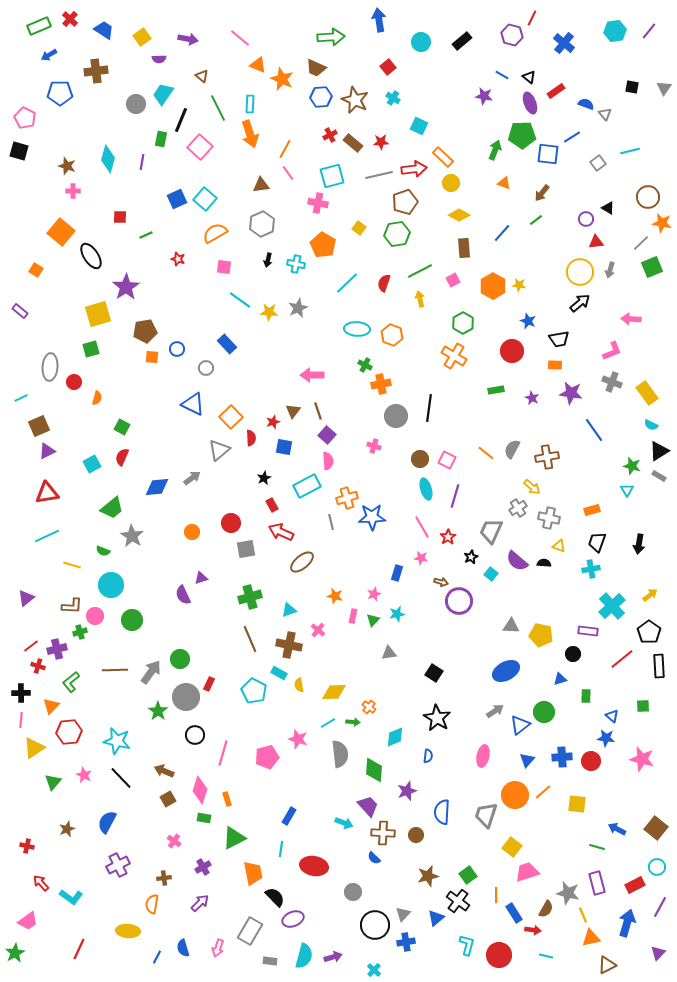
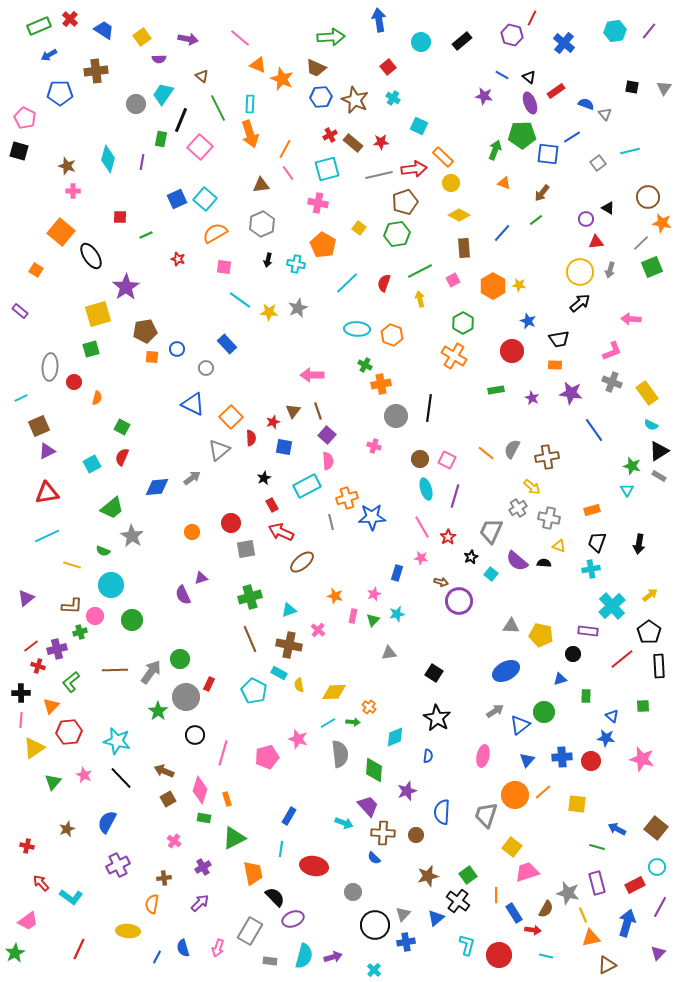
cyan square at (332, 176): moved 5 px left, 7 px up
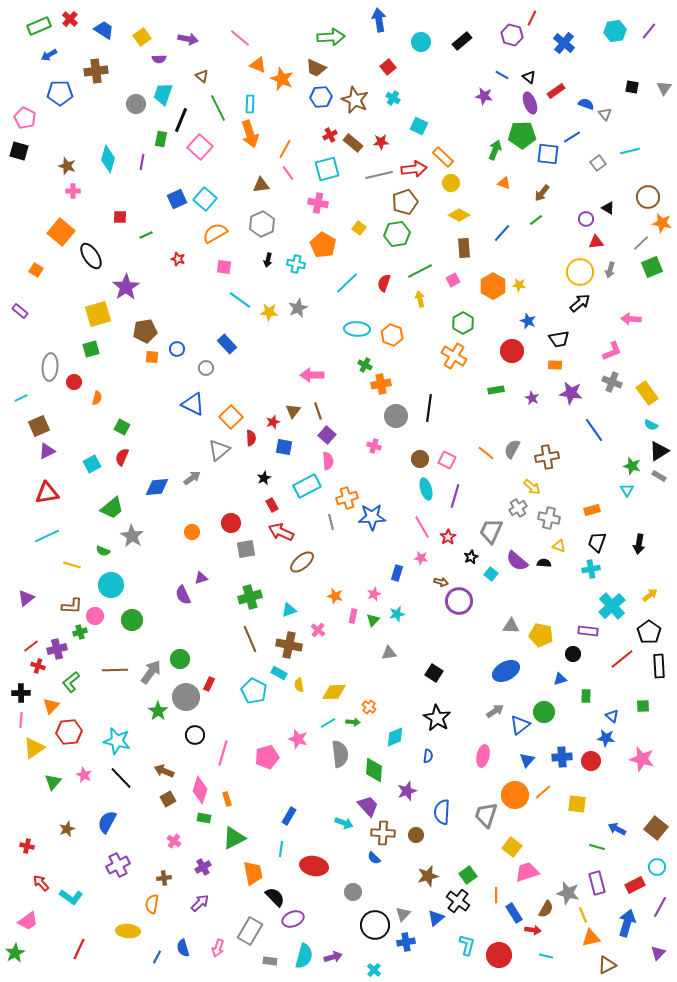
cyan trapezoid at (163, 94): rotated 15 degrees counterclockwise
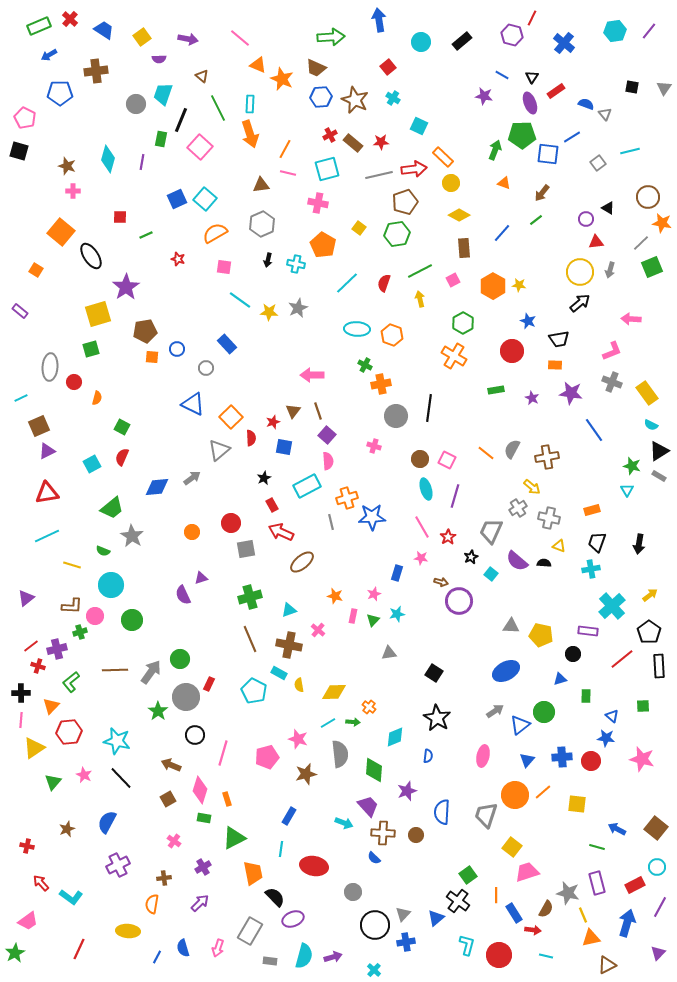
black triangle at (529, 77): moved 3 px right; rotated 24 degrees clockwise
pink line at (288, 173): rotated 42 degrees counterclockwise
brown arrow at (164, 771): moved 7 px right, 6 px up
brown star at (428, 876): moved 122 px left, 102 px up
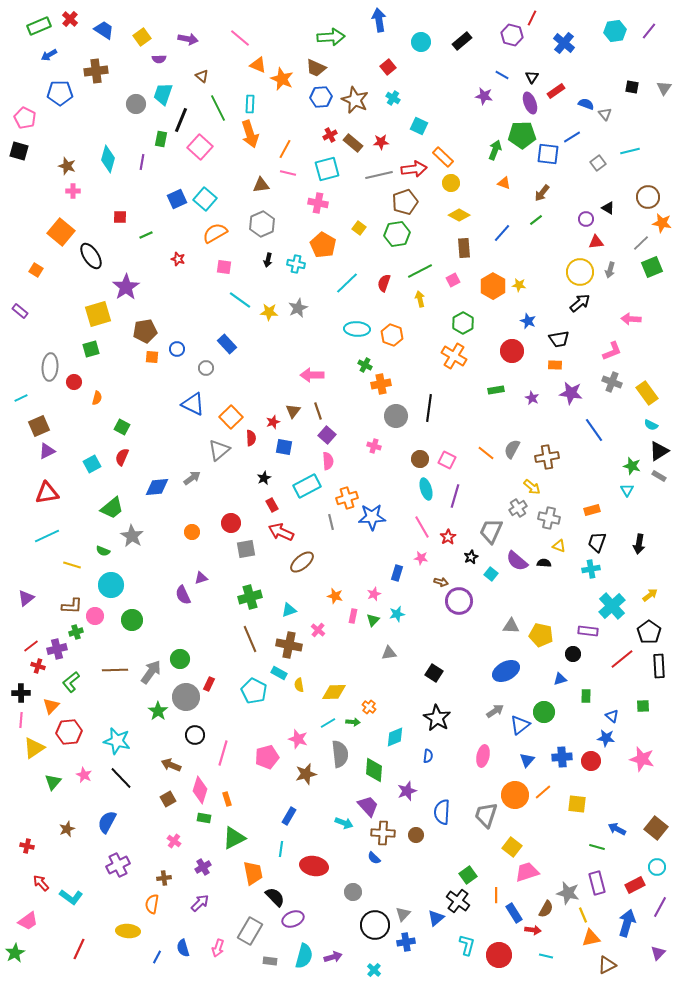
green cross at (80, 632): moved 4 px left
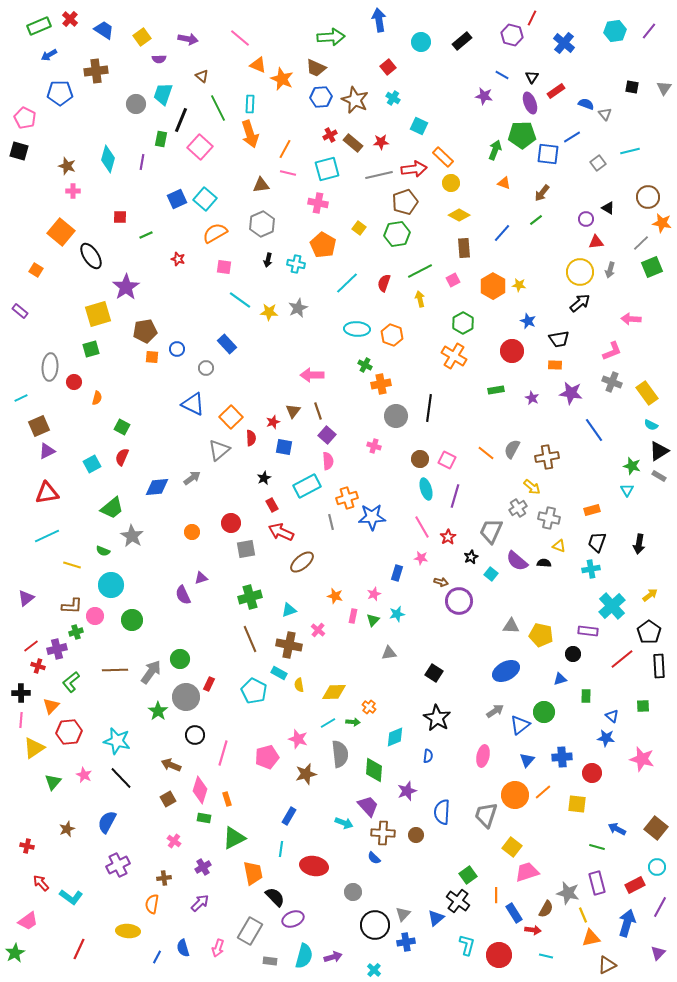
red circle at (591, 761): moved 1 px right, 12 px down
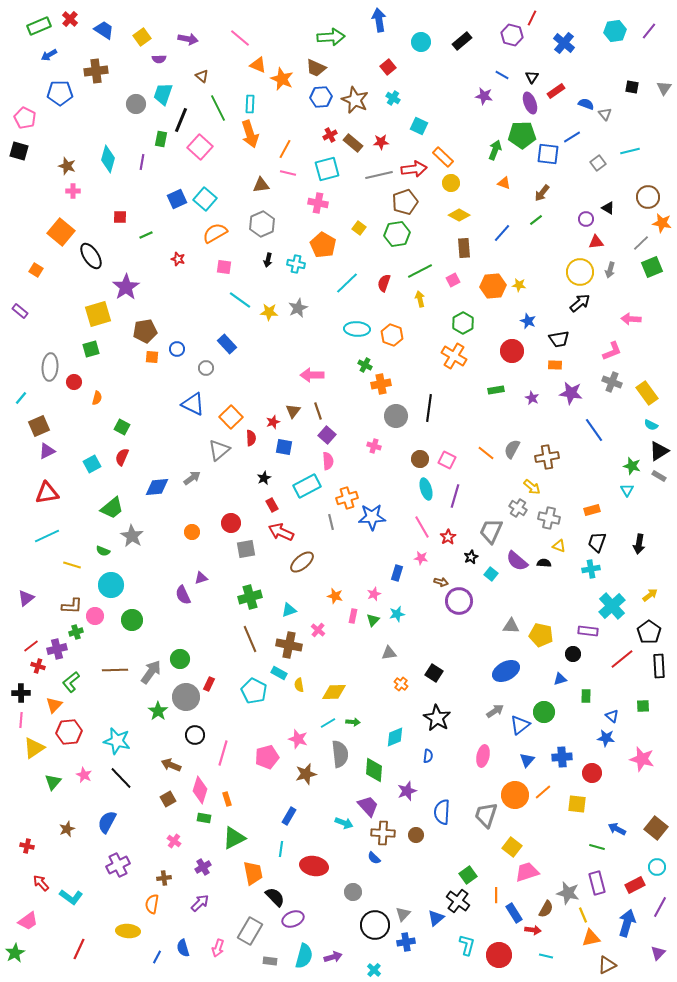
orange hexagon at (493, 286): rotated 25 degrees clockwise
cyan line at (21, 398): rotated 24 degrees counterclockwise
gray cross at (518, 508): rotated 24 degrees counterclockwise
orange triangle at (51, 706): moved 3 px right, 1 px up
orange cross at (369, 707): moved 32 px right, 23 px up
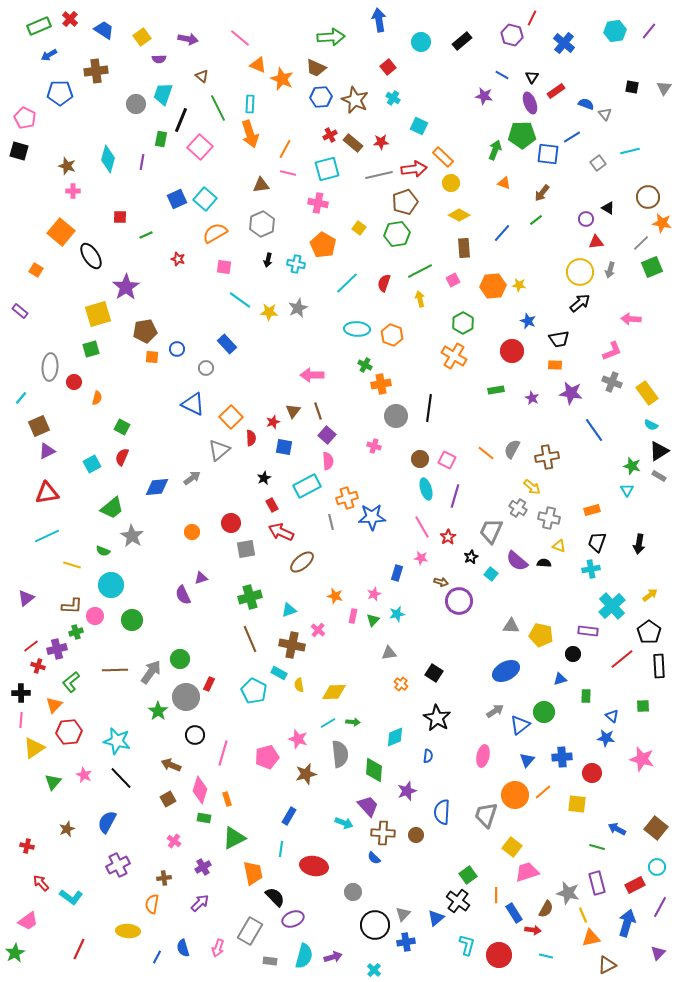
brown cross at (289, 645): moved 3 px right
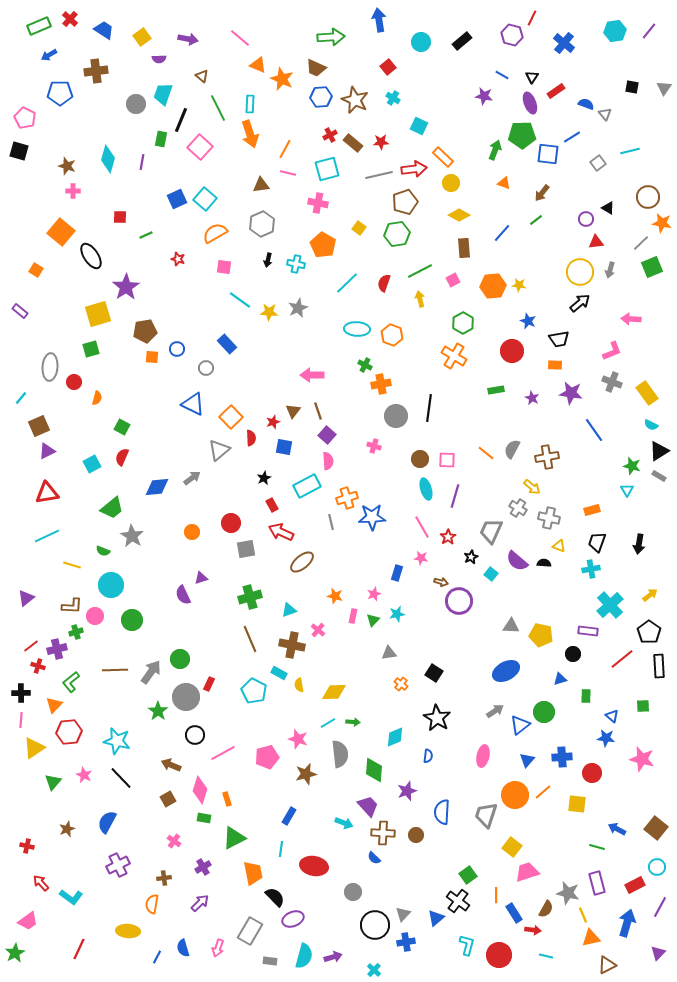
pink square at (447, 460): rotated 24 degrees counterclockwise
cyan cross at (612, 606): moved 2 px left, 1 px up
pink line at (223, 753): rotated 45 degrees clockwise
